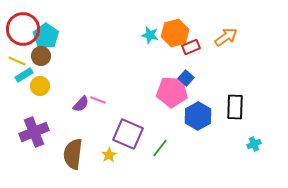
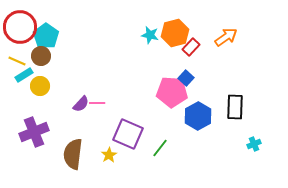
red circle: moved 3 px left, 2 px up
red rectangle: rotated 24 degrees counterclockwise
pink line: moved 1 px left, 3 px down; rotated 21 degrees counterclockwise
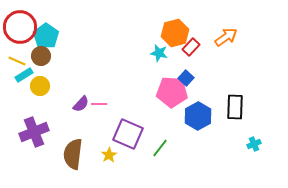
cyan star: moved 9 px right, 18 px down
pink line: moved 2 px right, 1 px down
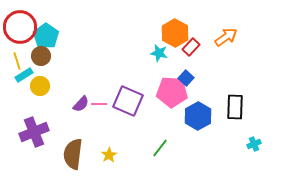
orange hexagon: rotated 16 degrees counterclockwise
yellow line: rotated 48 degrees clockwise
purple square: moved 33 px up
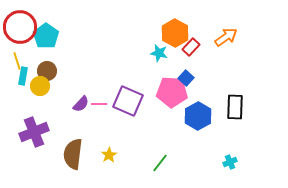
brown circle: moved 6 px right, 15 px down
cyan rectangle: moved 1 px left, 1 px down; rotated 48 degrees counterclockwise
cyan cross: moved 24 px left, 18 px down
green line: moved 15 px down
